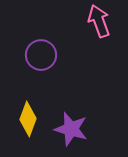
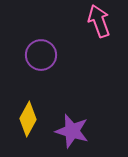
yellow diamond: rotated 8 degrees clockwise
purple star: moved 1 px right, 2 px down
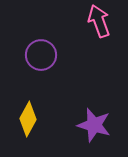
purple star: moved 22 px right, 6 px up
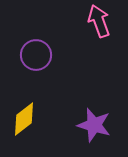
purple circle: moved 5 px left
yellow diamond: moved 4 px left; rotated 24 degrees clockwise
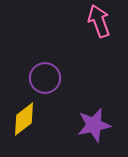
purple circle: moved 9 px right, 23 px down
purple star: rotated 28 degrees counterclockwise
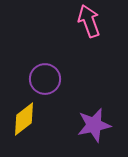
pink arrow: moved 10 px left
purple circle: moved 1 px down
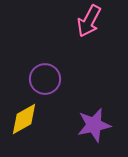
pink arrow: rotated 132 degrees counterclockwise
yellow diamond: rotated 8 degrees clockwise
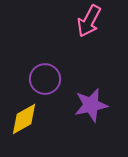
purple star: moved 3 px left, 20 px up
